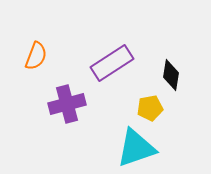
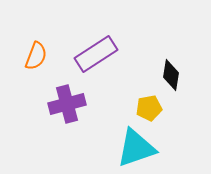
purple rectangle: moved 16 px left, 9 px up
yellow pentagon: moved 1 px left
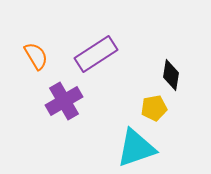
orange semicircle: rotated 52 degrees counterclockwise
purple cross: moved 3 px left, 3 px up; rotated 15 degrees counterclockwise
yellow pentagon: moved 5 px right
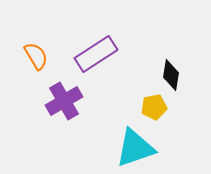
yellow pentagon: moved 1 px up
cyan triangle: moved 1 px left
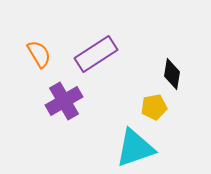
orange semicircle: moved 3 px right, 2 px up
black diamond: moved 1 px right, 1 px up
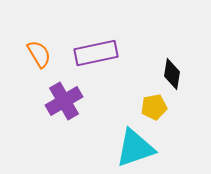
purple rectangle: moved 1 px up; rotated 21 degrees clockwise
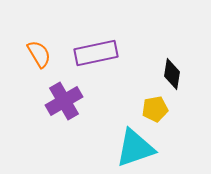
yellow pentagon: moved 1 px right, 2 px down
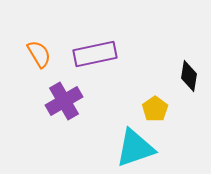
purple rectangle: moved 1 px left, 1 px down
black diamond: moved 17 px right, 2 px down
yellow pentagon: rotated 25 degrees counterclockwise
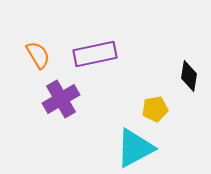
orange semicircle: moved 1 px left, 1 px down
purple cross: moved 3 px left, 2 px up
yellow pentagon: rotated 25 degrees clockwise
cyan triangle: rotated 9 degrees counterclockwise
